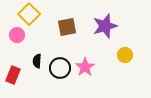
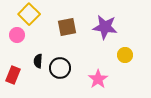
purple star: moved 1 px down; rotated 25 degrees clockwise
black semicircle: moved 1 px right
pink star: moved 13 px right, 12 px down
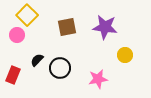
yellow square: moved 2 px left, 1 px down
black semicircle: moved 1 px left, 1 px up; rotated 40 degrees clockwise
pink star: rotated 24 degrees clockwise
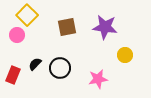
black semicircle: moved 2 px left, 4 px down
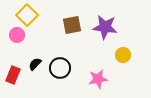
brown square: moved 5 px right, 2 px up
yellow circle: moved 2 px left
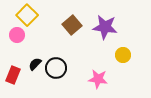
brown square: rotated 30 degrees counterclockwise
black circle: moved 4 px left
pink star: rotated 18 degrees clockwise
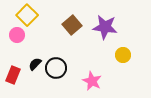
pink star: moved 6 px left, 2 px down; rotated 18 degrees clockwise
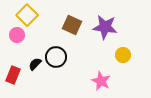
brown square: rotated 24 degrees counterclockwise
black circle: moved 11 px up
pink star: moved 9 px right
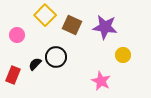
yellow square: moved 18 px right
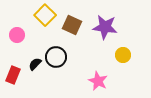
pink star: moved 3 px left
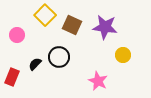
black circle: moved 3 px right
red rectangle: moved 1 px left, 2 px down
